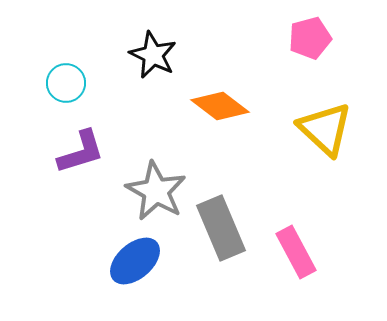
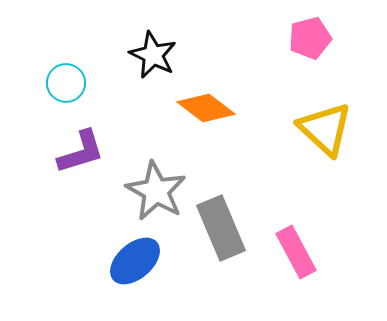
orange diamond: moved 14 px left, 2 px down
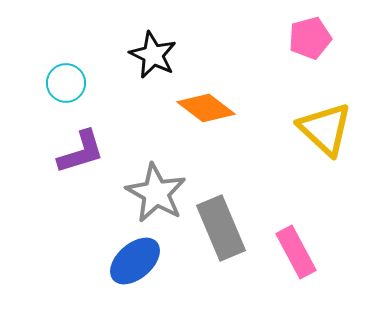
gray star: moved 2 px down
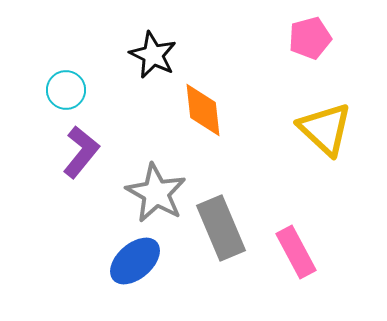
cyan circle: moved 7 px down
orange diamond: moved 3 px left, 2 px down; rotated 46 degrees clockwise
purple L-shape: rotated 34 degrees counterclockwise
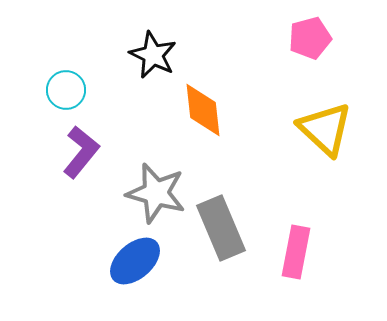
gray star: rotated 14 degrees counterclockwise
pink rectangle: rotated 39 degrees clockwise
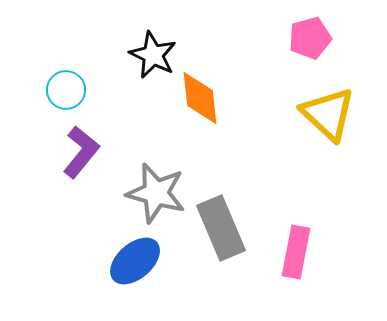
orange diamond: moved 3 px left, 12 px up
yellow triangle: moved 3 px right, 15 px up
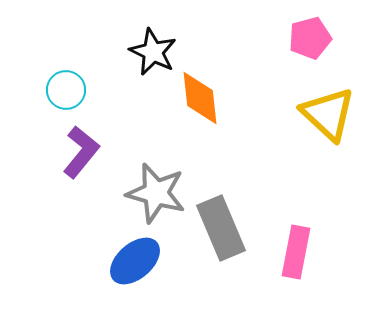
black star: moved 3 px up
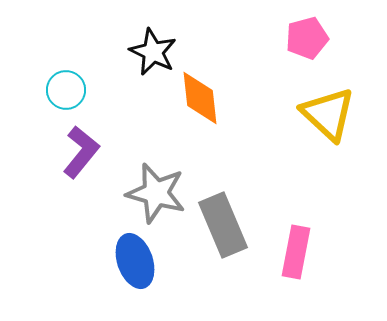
pink pentagon: moved 3 px left
gray rectangle: moved 2 px right, 3 px up
blue ellipse: rotated 68 degrees counterclockwise
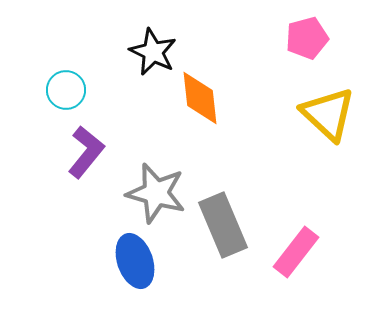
purple L-shape: moved 5 px right
pink rectangle: rotated 27 degrees clockwise
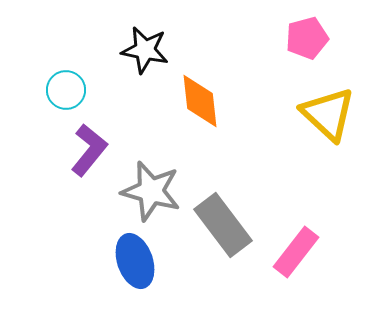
black star: moved 8 px left, 2 px up; rotated 15 degrees counterclockwise
orange diamond: moved 3 px down
purple L-shape: moved 3 px right, 2 px up
gray star: moved 5 px left, 2 px up
gray rectangle: rotated 14 degrees counterclockwise
